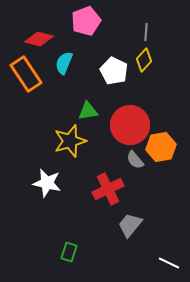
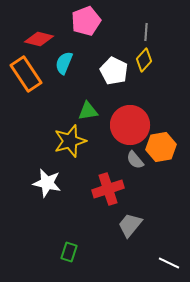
red cross: rotated 8 degrees clockwise
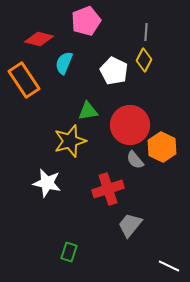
yellow diamond: rotated 15 degrees counterclockwise
orange rectangle: moved 2 px left, 6 px down
orange hexagon: moved 1 px right; rotated 24 degrees counterclockwise
white line: moved 3 px down
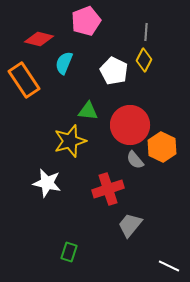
green triangle: rotated 15 degrees clockwise
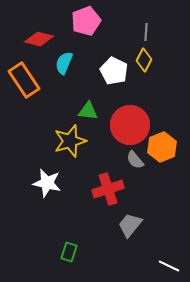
orange hexagon: rotated 12 degrees clockwise
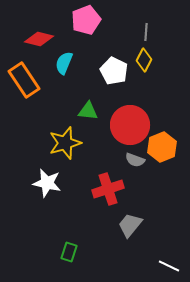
pink pentagon: moved 1 px up
yellow star: moved 5 px left, 2 px down
gray semicircle: rotated 30 degrees counterclockwise
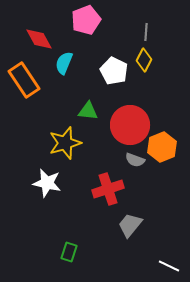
red diamond: rotated 48 degrees clockwise
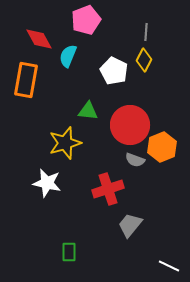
cyan semicircle: moved 4 px right, 7 px up
orange rectangle: moved 2 px right; rotated 44 degrees clockwise
green rectangle: rotated 18 degrees counterclockwise
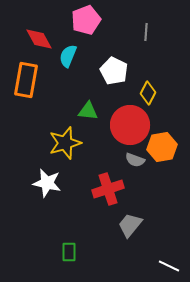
yellow diamond: moved 4 px right, 33 px down
orange hexagon: rotated 12 degrees clockwise
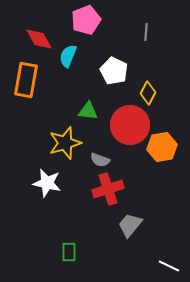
gray semicircle: moved 35 px left
